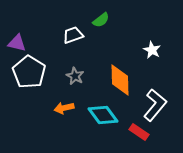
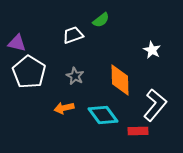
red rectangle: moved 1 px left, 1 px up; rotated 36 degrees counterclockwise
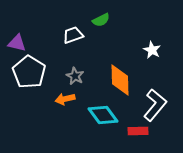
green semicircle: rotated 12 degrees clockwise
orange arrow: moved 1 px right, 9 px up
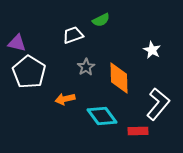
gray star: moved 11 px right, 9 px up; rotated 12 degrees clockwise
orange diamond: moved 1 px left, 2 px up
white L-shape: moved 3 px right, 1 px up
cyan diamond: moved 1 px left, 1 px down
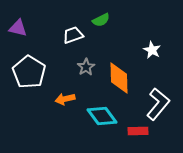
purple triangle: moved 1 px right, 15 px up
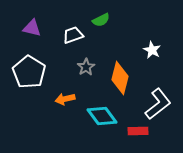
purple triangle: moved 14 px right
orange diamond: moved 1 px right; rotated 16 degrees clockwise
white L-shape: rotated 12 degrees clockwise
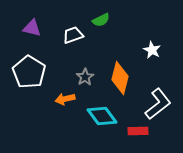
gray star: moved 1 px left, 10 px down
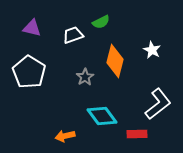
green semicircle: moved 2 px down
orange diamond: moved 5 px left, 17 px up
orange arrow: moved 37 px down
red rectangle: moved 1 px left, 3 px down
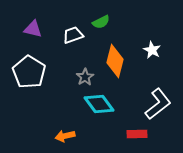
purple triangle: moved 1 px right, 1 px down
cyan diamond: moved 3 px left, 12 px up
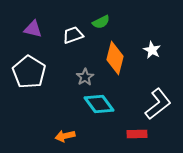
orange diamond: moved 3 px up
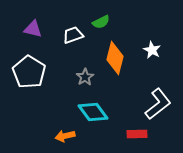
cyan diamond: moved 6 px left, 8 px down
